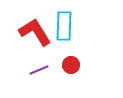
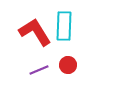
red circle: moved 3 px left
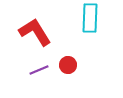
cyan rectangle: moved 26 px right, 8 px up
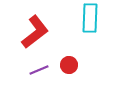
red L-shape: rotated 84 degrees clockwise
red circle: moved 1 px right
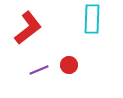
cyan rectangle: moved 2 px right, 1 px down
red L-shape: moved 7 px left, 4 px up
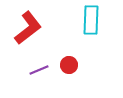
cyan rectangle: moved 1 px left, 1 px down
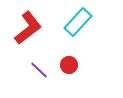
cyan rectangle: moved 13 px left, 2 px down; rotated 40 degrees clockwise
purple line: rotated 66 degrees clockwise
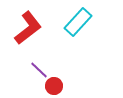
red circle: moved 15 px left, 21 px down
